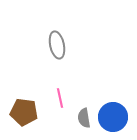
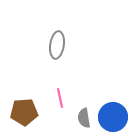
gray ellipse: rotated 20 degrees clockwise
brown pentagon: rotated 12 degrees counterclockwise
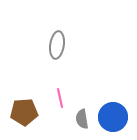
gray semicircle: moved 2 px left, 1 px down
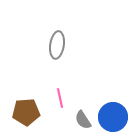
brown pentagon: moved 2 px right
gray semicircle: moved 1 px right, 1 px down; rotated 24 degrees counterclockwise
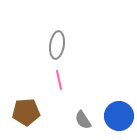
pink line: moved 1 px left, 18 px up
blue circle: moved 6 px right, 1 px up
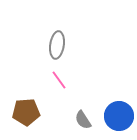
pink line: rotated 24 degrees counterclockwise
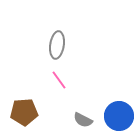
brown pentagon: moved 2 px left
gray semicircle: rotated 30 degrees counterclockwise
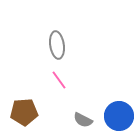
gray ellipse: rotated 16 degrees counterclockwise
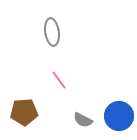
gray ellipse: moved 5 px left, 13 px up
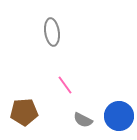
pink line: moved 6 px right, 5 px down
